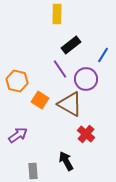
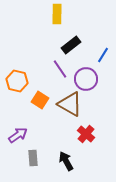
gray rectangle: moved 13 px up
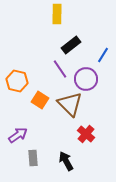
brown triangle: rotated 16 degrees clockwise
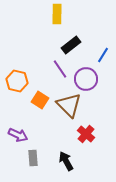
brown triangle: moved 1 px left, 1 px down
purple arrow: rotated 60 degrees clockwise
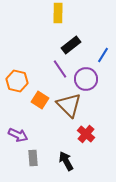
yellow rectangle: moved 1 px right, 1 px up
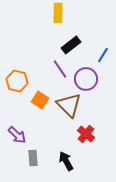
purple arrow: moved 1 px left; rotated 18 degrees clockwise
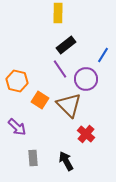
black rectangle: moved 5 px left
purple arrow: moved 8 px up
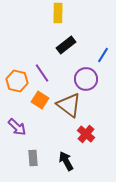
purple line: moved 18 px left, 4 px down
brown triangle: rotated 8 degrees counterclockwise
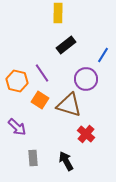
brown triangle: rotated 20 degrees counterclockwise
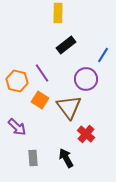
brown triangle: moved 2 px down; rotated 36 degrees clockwise
black arrow: moved 3 px up
